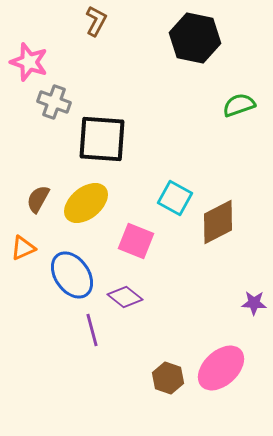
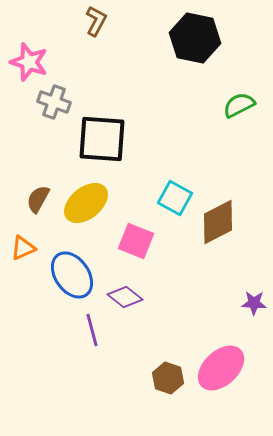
green semicircle: rotated 8 degrees counterclockwise
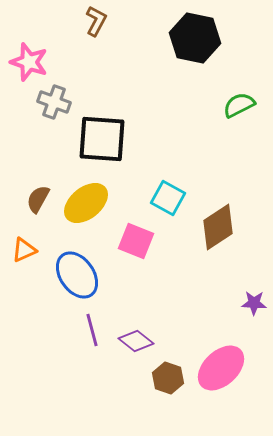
cyan square: moved 7 px left
brown diamond: moved 5 px down; rotated 6 degrees counterclockwise
orange triangle: moved 1 px right, 2 px down
blue ellipse: moved 5 px right
purple diamond: moved 11 px right, 44 px down
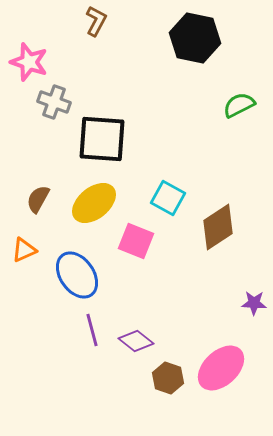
yellow ellipse: moved 8 px right
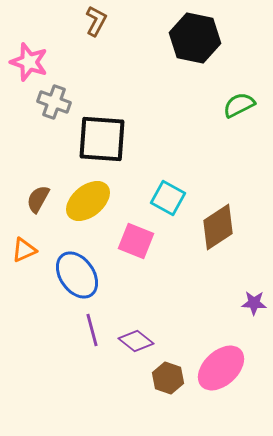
yellow ellipse: moved 6 px left, 2 px up
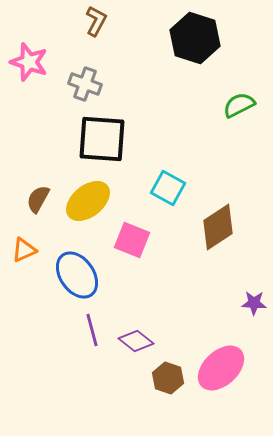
black hexagon: rotated 6 degrees clockwise
gray cross: moved 31 px right, 18 px up
cyan square: moved 10 px up
pink square: moved 4 px left, 1 px up
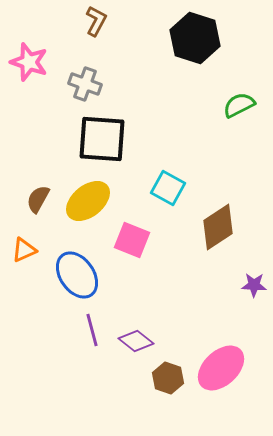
purple star: moved 18 px up
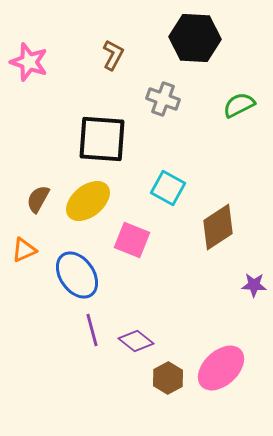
brown L-shape: moved 17 px right, 34 px down
black hexagon: rotated 15 degrees counterclockwise
gray cross: moved 78 px right, 15 px down
brown hexagon: rotated 12 degrees clockwise
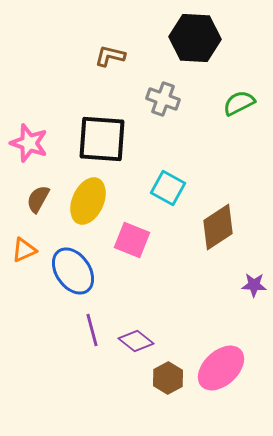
brown L-shape: moved 3 px left, 1 px down; rotated 104 degrees counterclockwise
pink star: moved 81 px down
green semicircle: moved 2 px up
yellow ellipse: rotated 27 degrees counterclockwise
blue ellipse: moved 4 px left, 4 px up
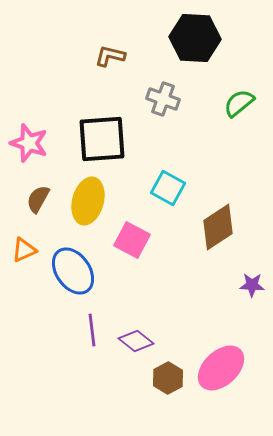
green semicircle: rotated 12 degrees counterclockwise
black square: rotated 8 degrees counterclockwise
yellow ellipse: rotated 9 degrees counterclockwise
pink square: rotated 6 degrees clockwise
purple star: moved 2 px left
purple line: rotated 8 degrees clockwise
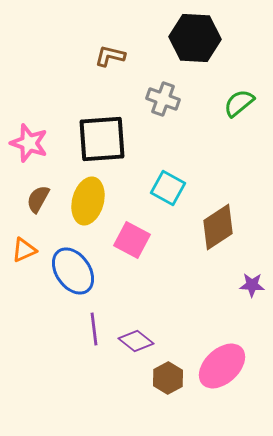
purple line: moved 2 px right, 1 px up
pink ellipse: moved 1 px right, 2 px up
